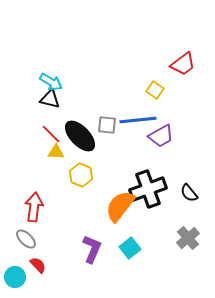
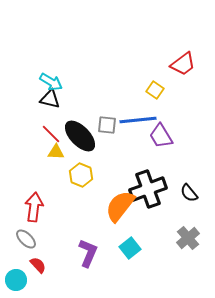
purple trapezoid: rotated 88 degrees clockwise
purple L-shape: moved 4 px left, 4 px down
cyan circle: moved 1 px right, 3 px down
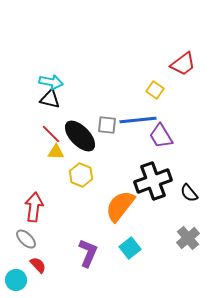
cyan arrow: rotated 20 degrees counterclockwise
black cross: moved 5 px right, 8 px up
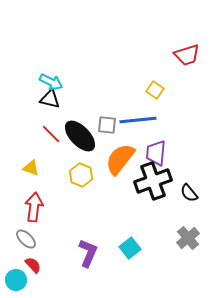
red trapezoid: moved 4 px right, 9 px up; rotated 20 degrees clockwise
cyan arrow: rotated 15 degrees clockwise
purple trapezoid: moved 5 px left, 17 px down; rotated 36 degrees clockwise
yellow triangle: moved 25 px left, 16 px down; rotated 18 degrees clockwise
orange semicircle: moved 47 px up
red semicircle: moved 5 px left
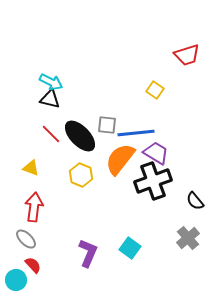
blue line: moved 2 px left, 13 px down
purple trapezoid: rotated 116 degrees clockwise
black semicircle: moved 6 px right, 8 px down
cyan square: rotated 15 degrees counterclockwise
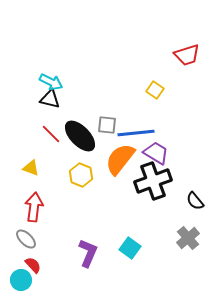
cyan circle: moved 5 px right
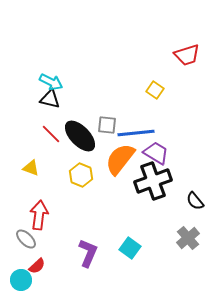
red arrow: moved 5 px right, 8 px down
red semicircle: moved 4 px right, 1 px down; rotated 90 degrees clockwise
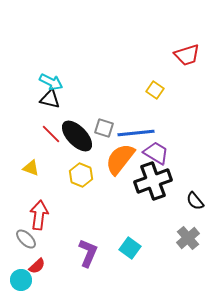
gray square: moved 3 px left, 3 px down; rotated 12 degrees clockwise
black ellipse: moved 3 px left
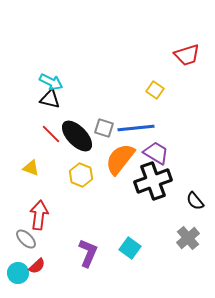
blue line: moved 5 px up
cyan circle: moved 3 px left, 7 px up
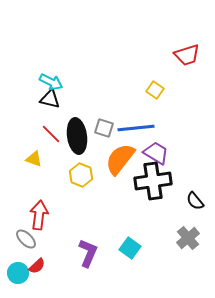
black ellipse: rotated 36 degrees clockwise
yellow triangle: moved 3 px right, 9 px up
black cross: rotated 12 degrees clockwise
